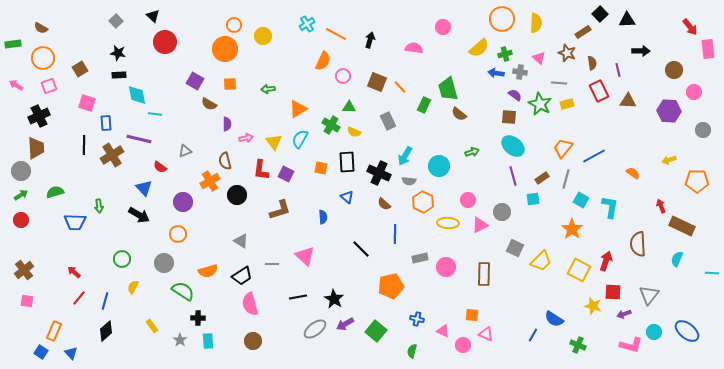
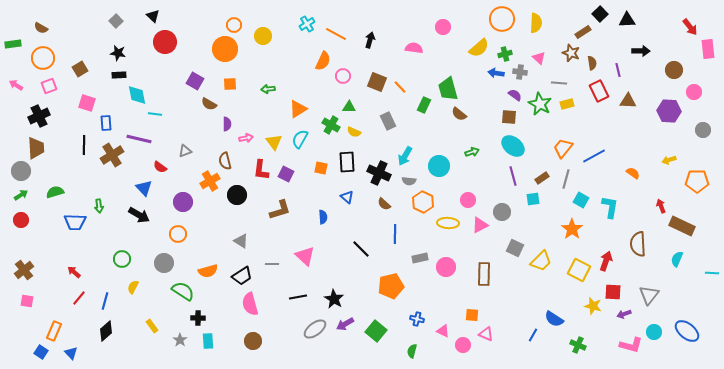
brown star at (567, 53): moved 4 px right
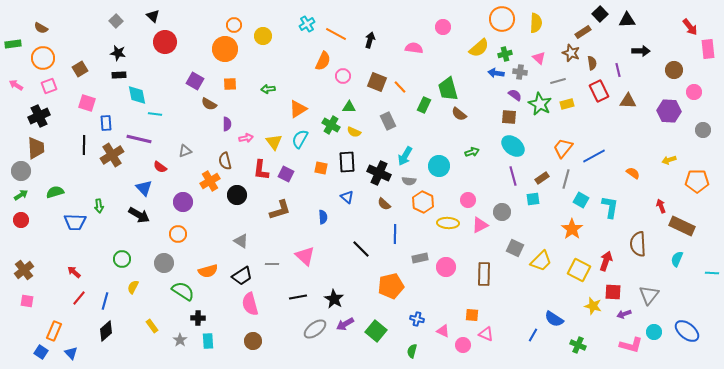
gray line at (559, 83): moved 1 px left, 2 px up; rotated 21 degrees counterclockwise
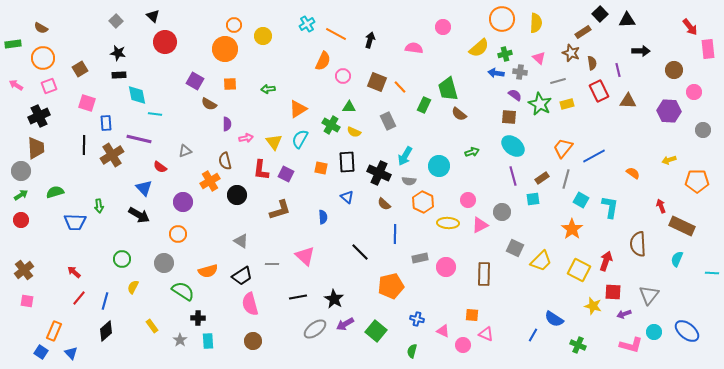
black line at (361, 249): moved 1 px left, 3 px down
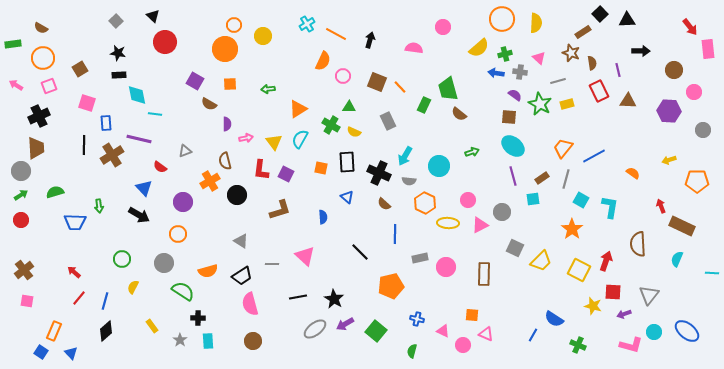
orange hexagon at (423, 202): moved 2 px right, 1 px down
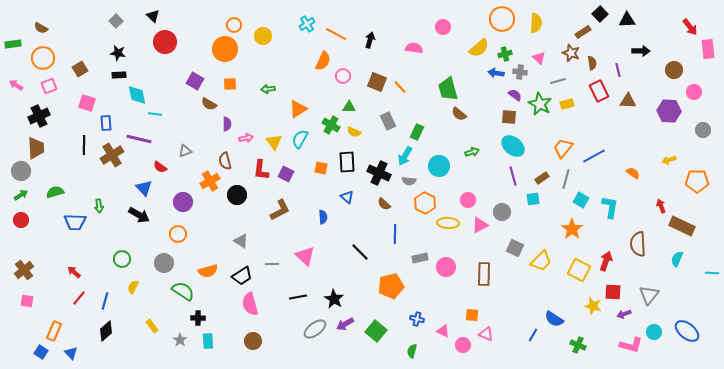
green rectangle at (424, 105): moved 7 px left, 27 px down
brown L-shape at (280, 210): rotated 10 degrees counterclockwise
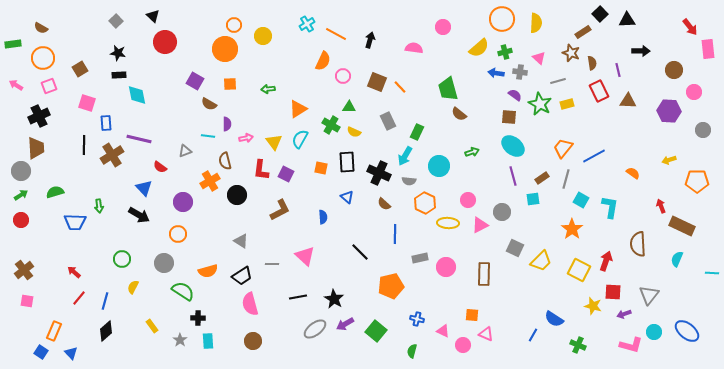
green cross at (505, 54): moved 2 px up
cyan line at (155, 114): moved 53 px right, 22 px down
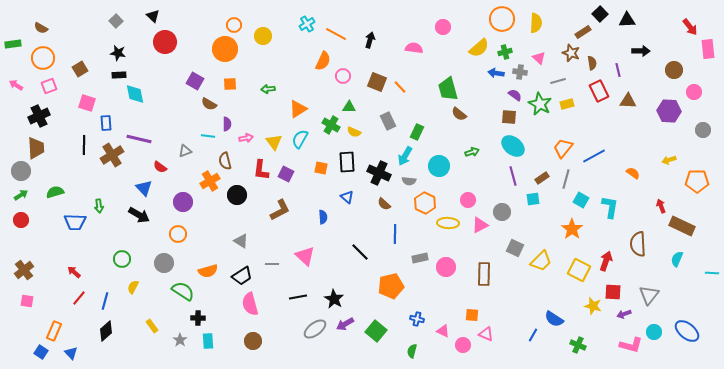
cyan diamond at (137, 95): moved 2 px left, 1 px up
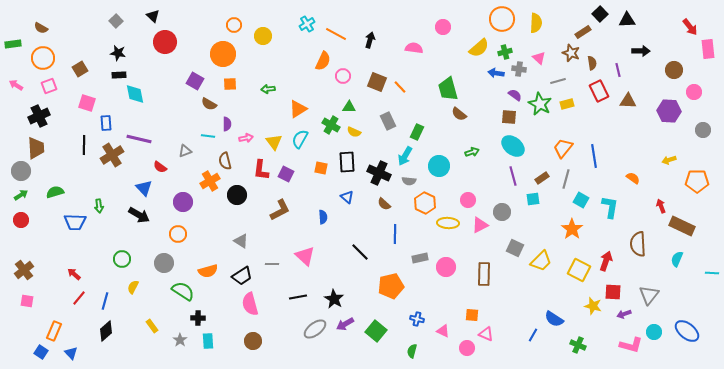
orange circle at (225, 49): moved 2 px left, 5 px down
gray cross at (520, 72): moved 1 px left, 3 px up
blue line at (594, 156): rotated 70 degrees counterclockwise
orange semicircle at (633, 173): moved 5 px down
red arrow at (74, 272): moved 2 px down
pink circle at (463, 345): moved 4 px right, 3 px down
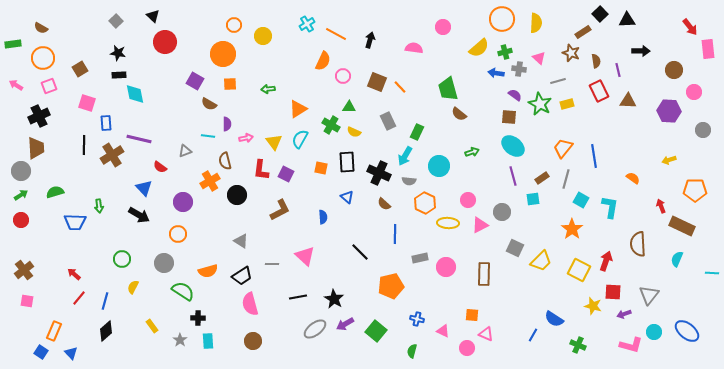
brown semicircle at (592, 63): moved 4 px right, 2 px up
orange pentagon at (697, 181): moved 2 px left, 9 px down
